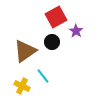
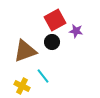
red square: moved 1 px left, 3 px down
purple star: rotated 24 degrees counterclockwise
brown triangle: rotated 15 degrees clockwise
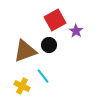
purple star: rotated 24 degrees clockwise
black circle: moved 3 px left, 3 px down
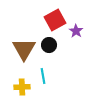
brown triangle: moved 1 px left, 2 px up; rotated 40 degrees counterclockwise
cyan line: rotated 28 degrees clockwise
yellow cross: moved 1 px down; rotated 28 degrees counterclockwise
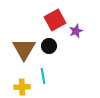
purple star: rotated 16 degrees clockwise
black circle: moved 1 px down
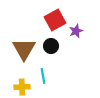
black circle: moved 2 px right
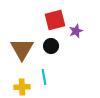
red square: rotated 15 degrees clockwise
brown triangle: moved 2 px left
cyan line: moved 1 px right, 1 px down
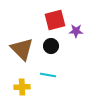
purple star: rotated 24 degrees clockwise
brown triangle: rotated 15 degrees counterclockwise
cyan line: moved 4 px right, 2 px up; rotated 70 degrees counterclockwise
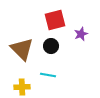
purple star: moved 5 px right, 3 px down; rotated 24 degrees counterclockwise
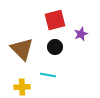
black circle: moved 4 px right, 1 px down
